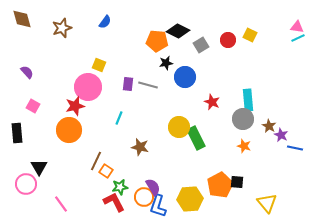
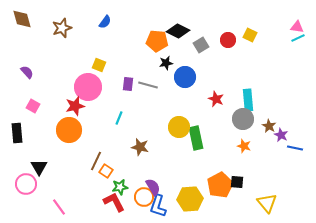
red star at (212, 102): moved 4 px right, 3 px up
green rectangle at (196, 138): rotated 15 degrees clockwise
pink line at (61, 204): moved 2 px left, 3 px down
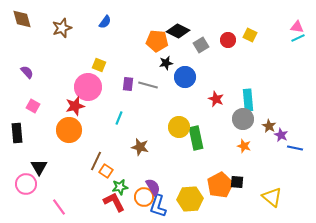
yellow triangle at (267, 203): moved 5 px right, 6 px up; rotated 10 degrees counterclockwise
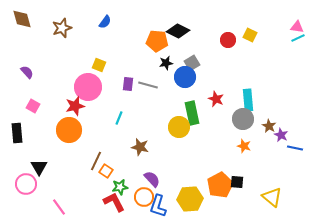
gray square at (201, 45): moved 9 px left, 18 px down
green rectangle at (196, 138): moved 4 px left, 25 px up
purple semicircle at (153, 187): moved 1 px left, 8 px up; rotated 12 degrees counterclockwise
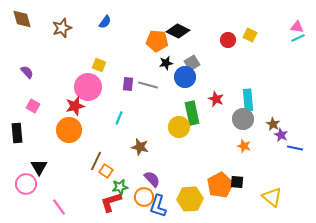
brown star at (269, 126): moved 4 px right, 2 px up
red L-shape at (114, 202): moved 3 px left; rotated 80 degrees counterclockwise
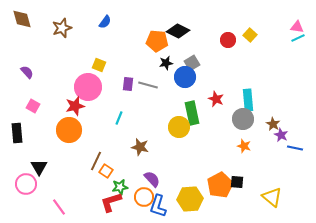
yellow square at (250, 35): rotated 16 degrees clockwise
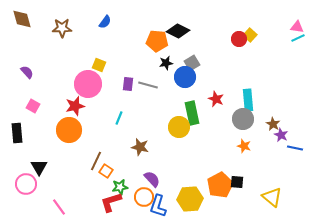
brown star at (62, 28): rotated 18 degrees clockwise
red circle at (228, 40): moved 11 px right, 1 px up
pink circle at (88, 87): moved 3 px up
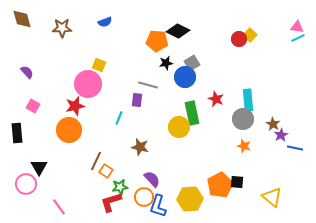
blue semicircle at (105, 22): rotated 32 degrees clockwise
purple rectangle at (128, 84): moved 9 px right, 16 px down
purple star at (281, 135): rotated 16 degrees clockwise
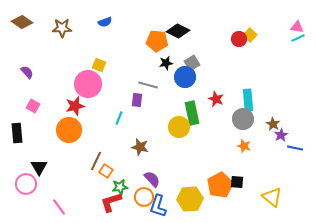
brown diamond at (22, 19): moved 3 px down; rotated 40 degrees counterclockwise
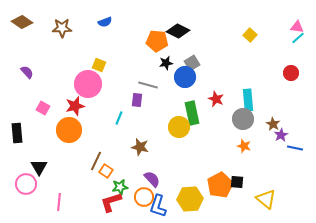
cyan line at (298, 38): rotated 16 degrees counterclockwise
red circle at (239, 39): moved 52 px right, 34 px down
pink square at (33, 106): moved 10 px right, 2 px down
yellow triangle at (272, 197): moved 6 px left, 2 px down
pink line at (59, 207): moved 5 px up; rotated 42 degrees clockwise
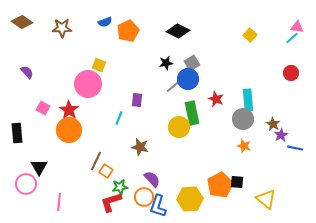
cyan line at (298, 38): moved 6 px left
orange pentagon at (157, 41): moved 29 px left, 10 px up; rotated 30 degrees counterclockwise
blue circle at (185, 77): moved 3 px right, 2 px down
gray line at (148, 85): moved 27 px right; rotated 54 degrees counterclockwise
red star at (75, 106): moved 6 px left, 4 px down; rotated 24 degrees counterclockwise
